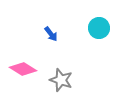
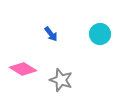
cyan circle: moved 1 px right, 6 px down
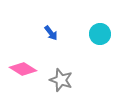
blue arrow: moved 1 px up
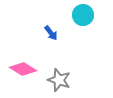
cyan circle: moved 17 px left, 19 px up
gray star: moved 2 px left
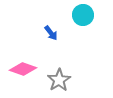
pink diamond: rotated 12 degrees counterclockwise
gray star: rotated 20 degrees clockwise
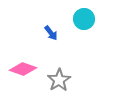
cyan circle: moved 1 px right, 4 px down
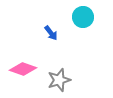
cyan circle: moved 1 px left, 2 px up
gray star: rotated 15 degrees clockwise
